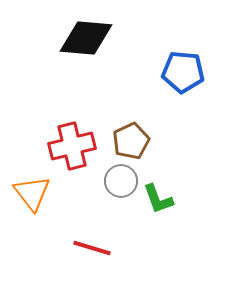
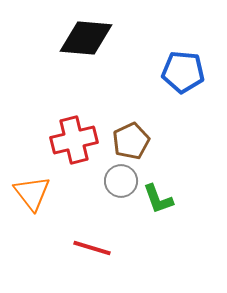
red cross: moved 2 px right, 6 px up
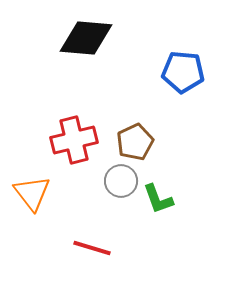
brown pentagon: moved 4 px right, 1 px down
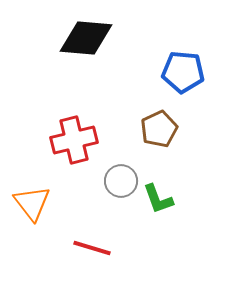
brown pentagon: moved 24 px right, 13 px up
orange triangle: moved 10 px down
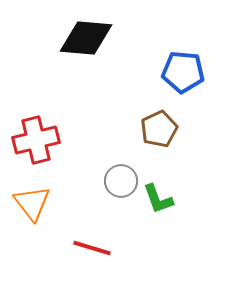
red cross: moved 38 px left
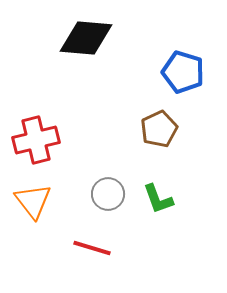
blue pentagon: rotated 12 degrees clockwise
gray circle: moved 13 px left, 13 px down
orange triangle: moved 1 px right, 2 px up
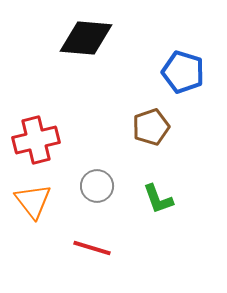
brown pentagon: moved 8 px left, 2 px up; rotated 6 degrees clockwise
gray circle: moved 11 px left, 8 px up
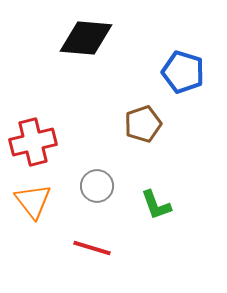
brown pentagon: moved 8 px left, 3 px up
red cross: moved 3 px left, 2 px down
green L-shape: moved 2 px left, 6 px down
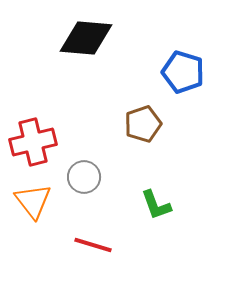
gray circle: moved 13 px left, 9 px up
red line: moved 1 px right, 3 px up
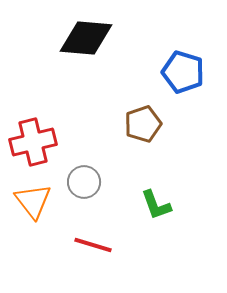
gray circle: moved 5 px down
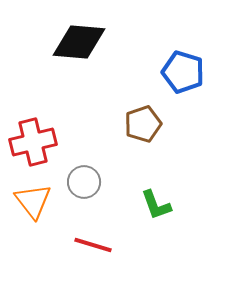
black diamond: moved 7 px left, 4 px down
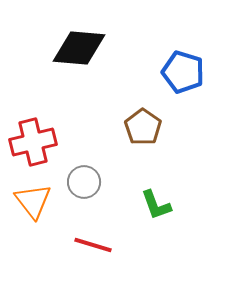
black diamond: moved 6 px down
brown pentagon: moved 3 px down; rotated 18 degrees counterclockwise
